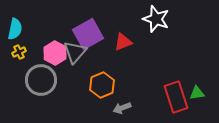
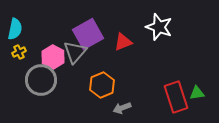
white star: moved 3 px right, 8 px down
pink hexagon: moved 2 px left, 4 px down
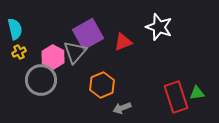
cyan semicircle: rotated 25 degrees counterclockwise
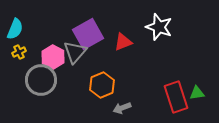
cyan semicircle: rotated 35 degrees clockwise
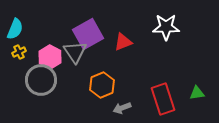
white star: moved 7 px right; rotated 20 degrees counterclockwise
gray triangle: rotated 15 degrees counterclockwise
pink hexagon: moved 3 px left
red rectangle: moved 13 px left, 2 px down
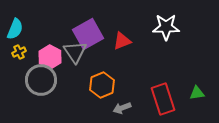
red triangle: moved 1 px left, 1 px up
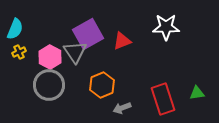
gray circle: moved 8 px right, 5 px down
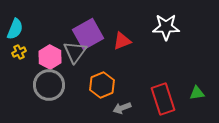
gray triangle: rotated 10 degrees clockwise
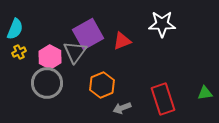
white star: moved 4 px left, 3 px up
gray circle: moved 2 px left, 2 px up
green triangle: moved 8 px right
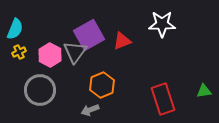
purple square: moved 1 px right, 1 px down
pink hexagon: moved 2 px up
gray circle: moved 7 px left, 7 px down
green triangle: moved 1 px left, 2 px up
gray arrow: moved 32 px left, 2 px down
